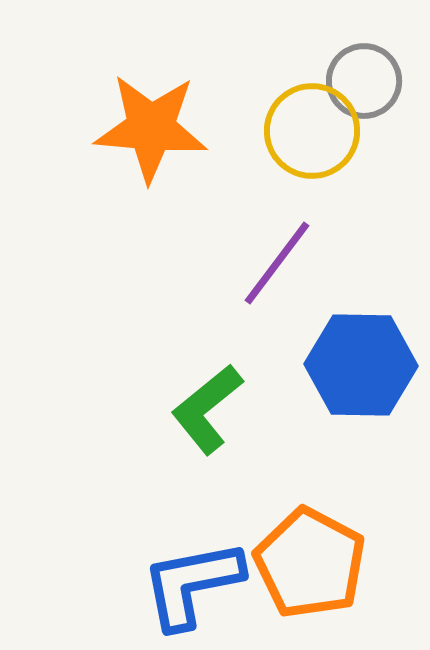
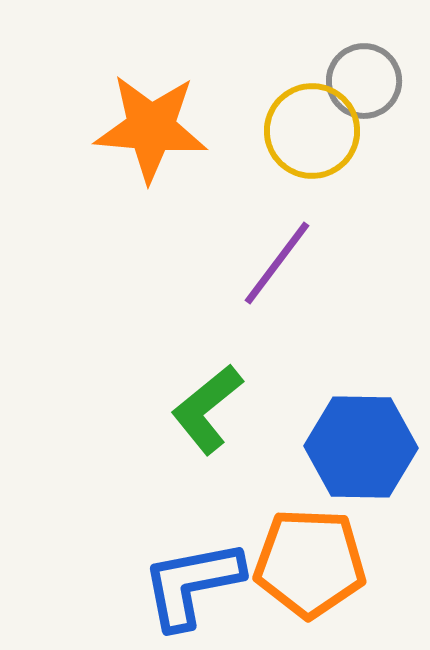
blue hexagon: moved 82 px down
orange pentagon: rotated 26 degrees counterclockwise
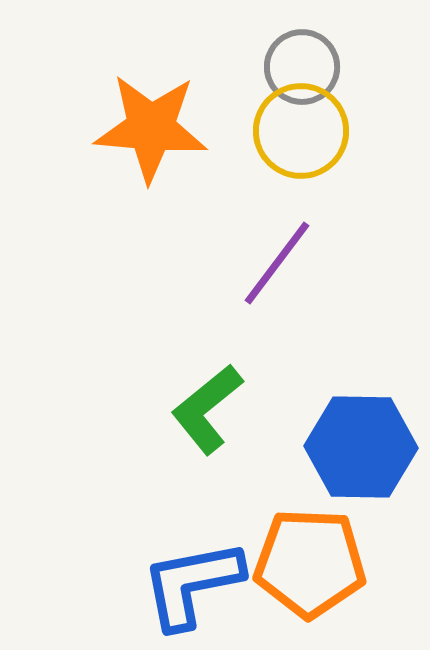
gray circle: moved 62 px left, 14 px up
yellow circle: moved 11 px left
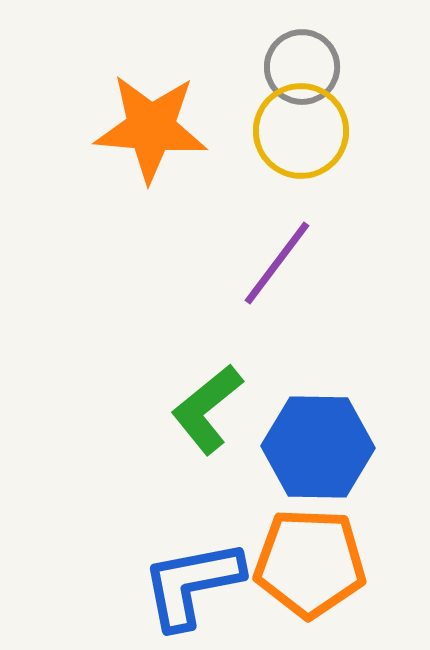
blue hexagon: moved 43 px left
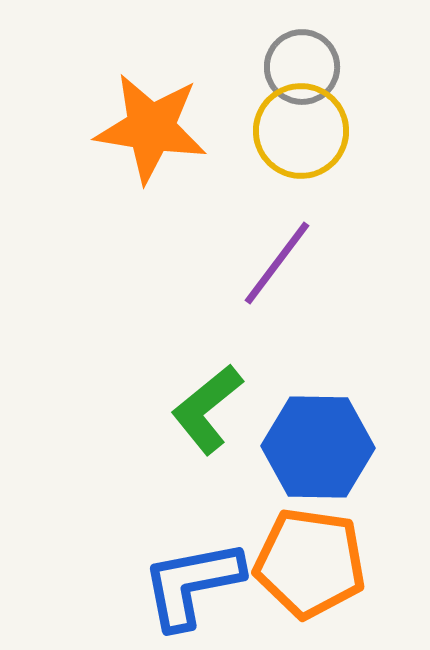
orange star: rotated 4 degrees clockwise
orange pentagon: rotated 6 degrees clockwise
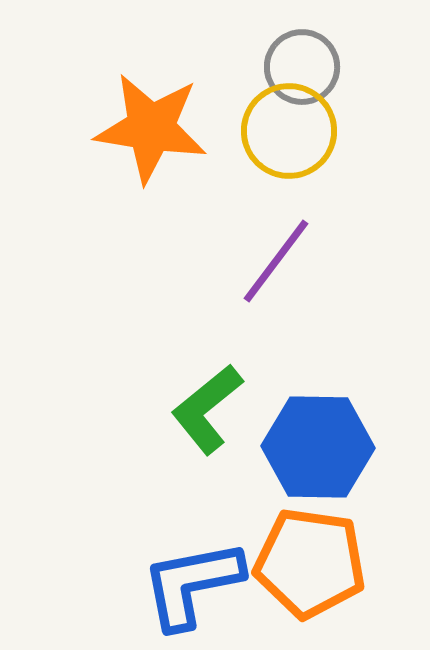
yellow circle: moved 12 px left
purple line: moved 1 px left, 2 px up
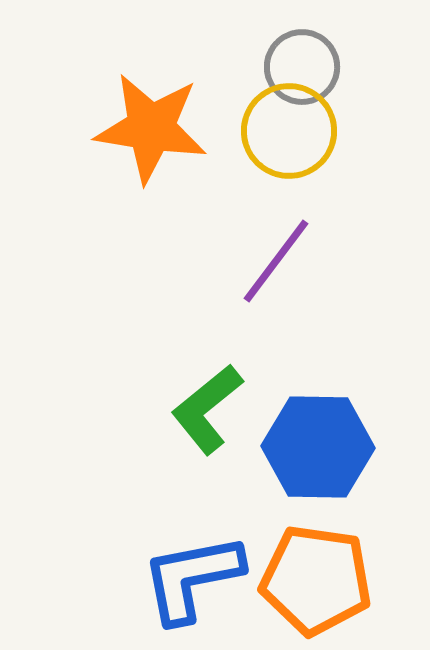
orange pentagon: moved 6 px right, 17 px down
blue L-shape: moved 6 px up
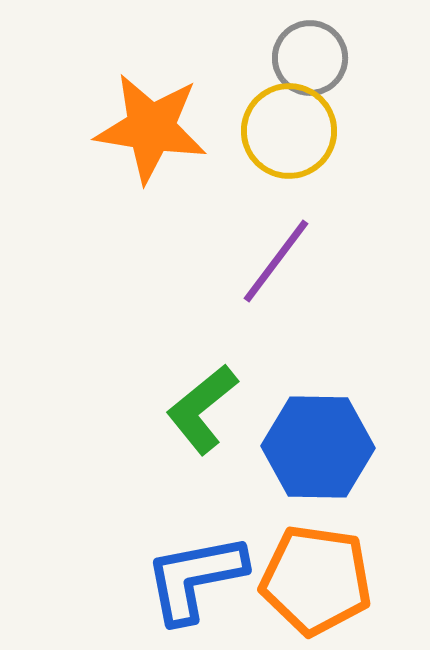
gray circle: moved 8 px right, 9 px up
green L-shape: moved 5 px left
blue L-shape: moved 3 px right
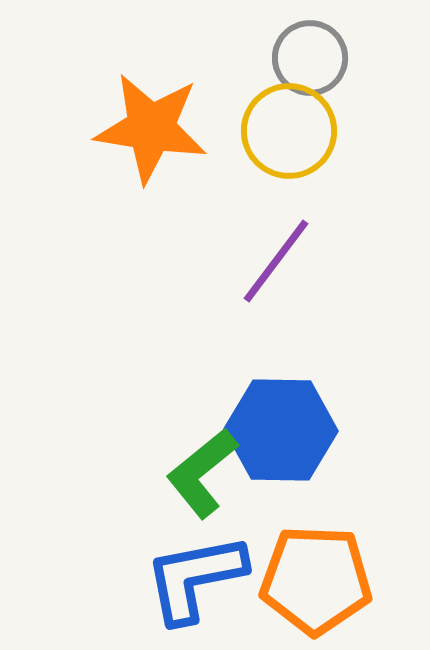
green L-shape: moved 64 px down
blue hexagon: moved 37 px left, 17 px up
orange pentagon: rotated 6 degrees counterclockwise
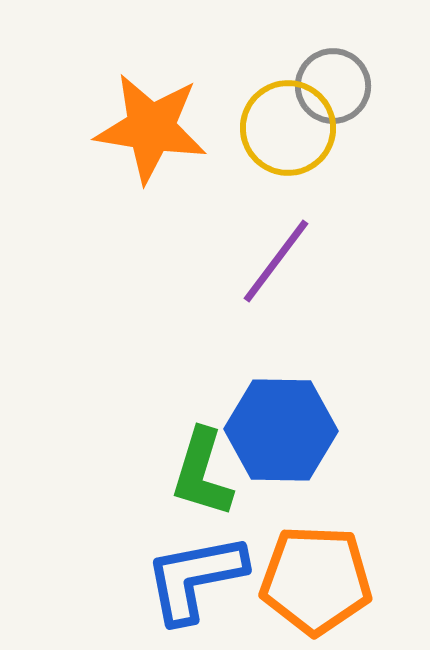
gray circle: moved 23 px right, 28 px down
yellow circle: moved 1 px left, 3 px up
green L-shape: rotated 34 degrees counterclockwise
